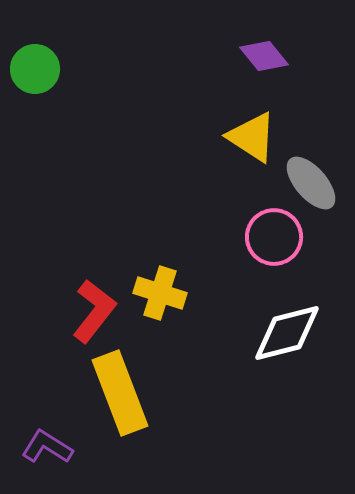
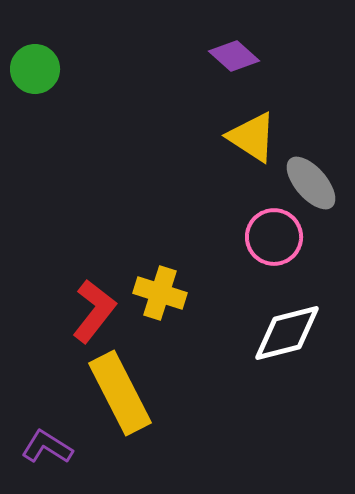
purple diamond: moved 30 px left; rotated 9 degrees counterclockwise
yellow rectangle: rotated 6 degrees counterclockwise
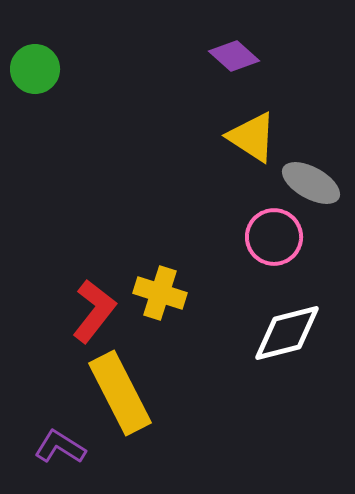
gray ellipse: rotated 20 degrees counterclockwise
purple L-shape: moved 13 px right
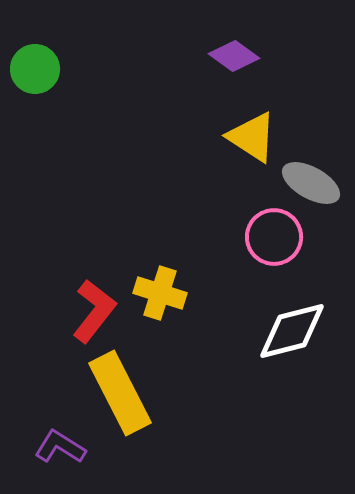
purple diamond: rotated 6 degrees counterclockwise
white diamond: moved 5 px right, 2 px up
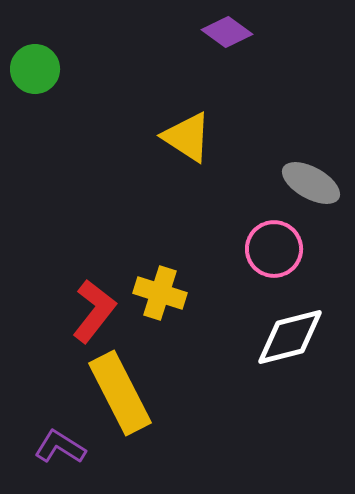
purple diamond: moved 7 px left, 24 px up
yellow triangle: moved 65 px left
pink circle: moved 12 px down
white diamond: moved 2 px left, 6 px down
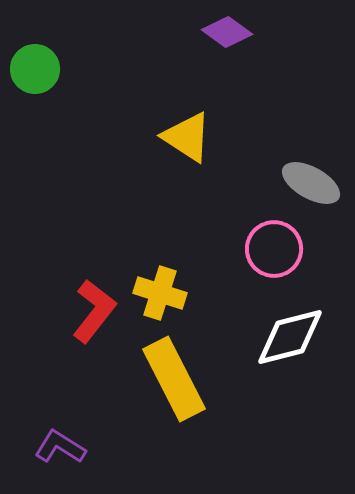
yellow rectangle: moved 54 px right, 14 px up
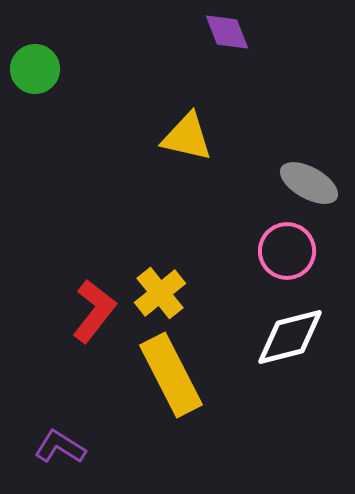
purple diamond: rotated 33 degrees clockwise
yellow triangle: rotated 20 degrees counterclockwise
gray ellipse: moved 2 px left
pink circle: moved 13 px right, 2 px down
yellow cross: rotated 33 degrees clockwise
yellow rectangle: moved 3 px left, 4 px up
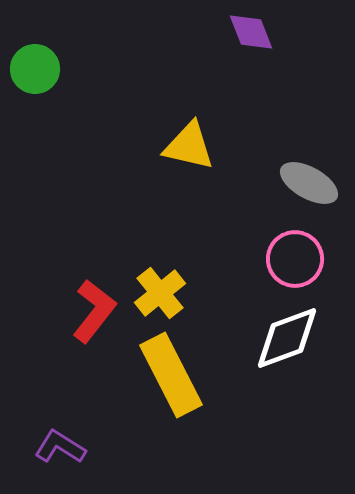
purple diamond: moved 24 px right
yellow triangle: moved 2 px right, 9 px down
pink circle: moved 8 px right, 8 px down
white diamond: moved 3 px left, 1 px down; rotated 6 degrees counterclockwise
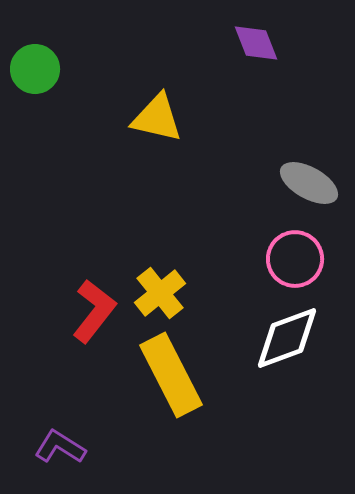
purple diamond: moved 5 px right, 11 px down
yellow triangle: moved 32 px left, 28 px up
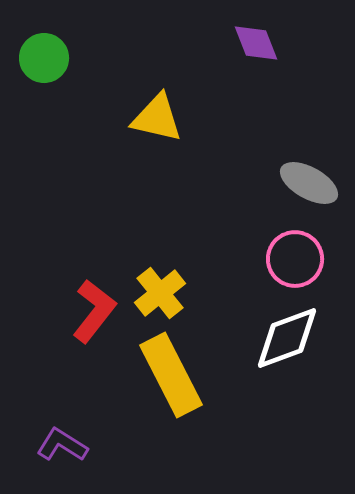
green circle: moved 9 px right, 11 px up
purple L-shape: moved 2 px right, 2 px up
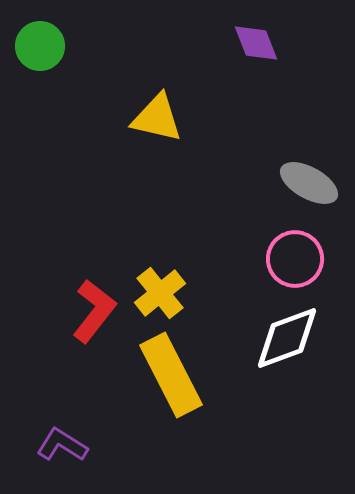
green circle: moved 4 px left, 12 px up
